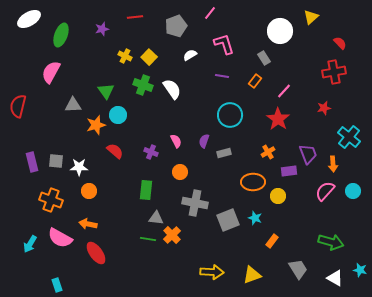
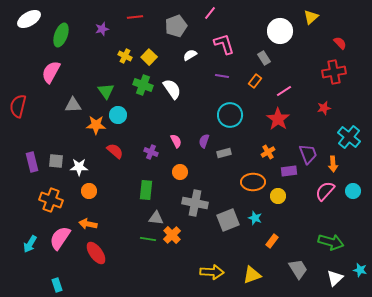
pink line at (284, 91): rotated 14 degrees clockwise
orange star at (96, 125): rotated 18 degrees clockwise
pink semicircle at (60, 238): rotated 95 degrees clockwise
white triangle at (335, 278): rotated 48 degrees clockwise
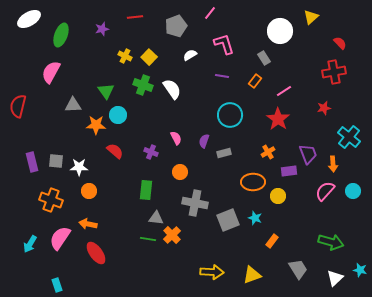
pink semicircle at (176, 141): moved 3 px up
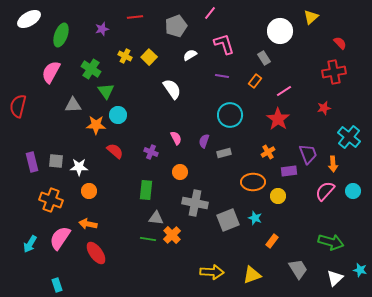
green cross at (143, 85): moved 52 px left, 16 px up; rotated 12 degrees clockwise
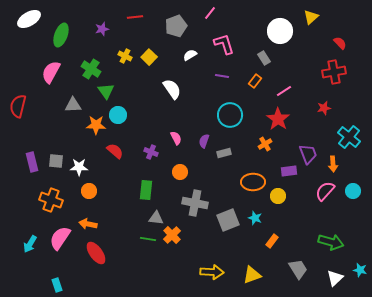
orange cross at (268, 152): moved 3 px left, 8 px up
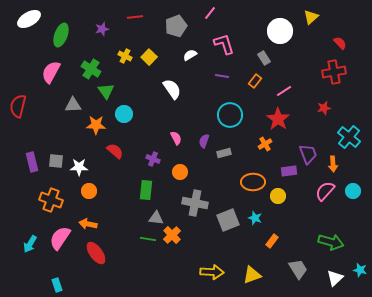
cyan circle at (118, 115): moved 6 px right, 1 px up
purple cross at (151, 152): moved 2 px right, 7 px down
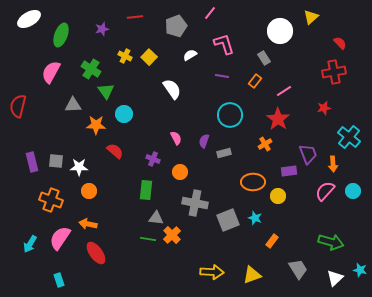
cyan rectangle at (57, 285): moved 2 px right, 5 px up
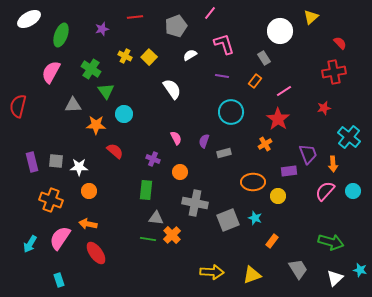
cyan circle at (230, 115): moved 1 px right, 3 px up
